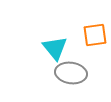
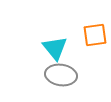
gray ellipse: moved 10 px left, 2 px down
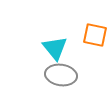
orange square: rotated 20 degrees clockwise
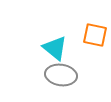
cyan triangle: rotated 12 degrees counterclockwise
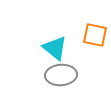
gray ellipse: rotated 12 degrees counterclockwise
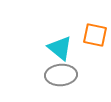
cyan triangle: moved 5 px right
